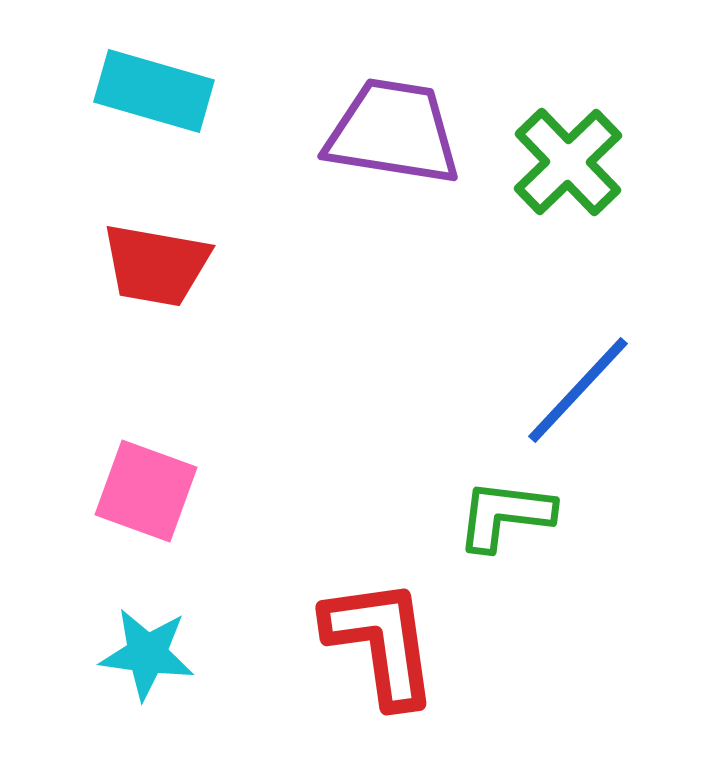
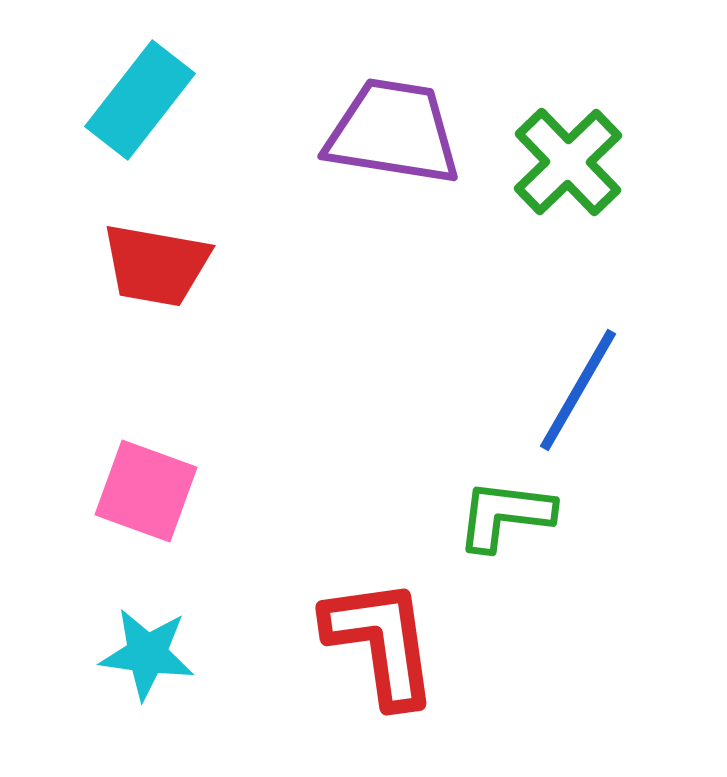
cyan rectangle: moved 14 px left, 9 px down; rotated 68 degrees counterclockwise
blue line: rotated 13 degrees counterclockwise
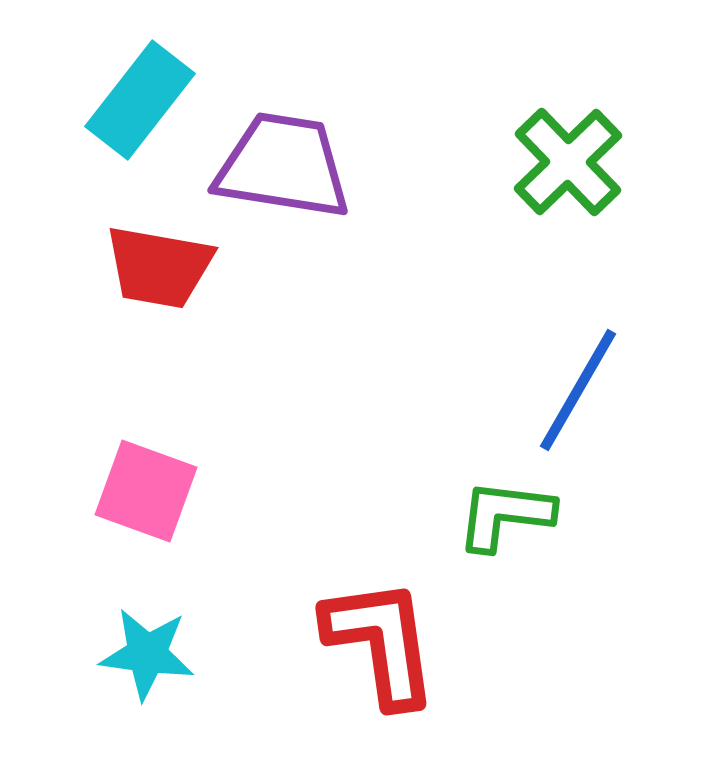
purple trapezoid: moved 110 px left, 34 px down
red trapezoid: moved 3 px right, 2 px down
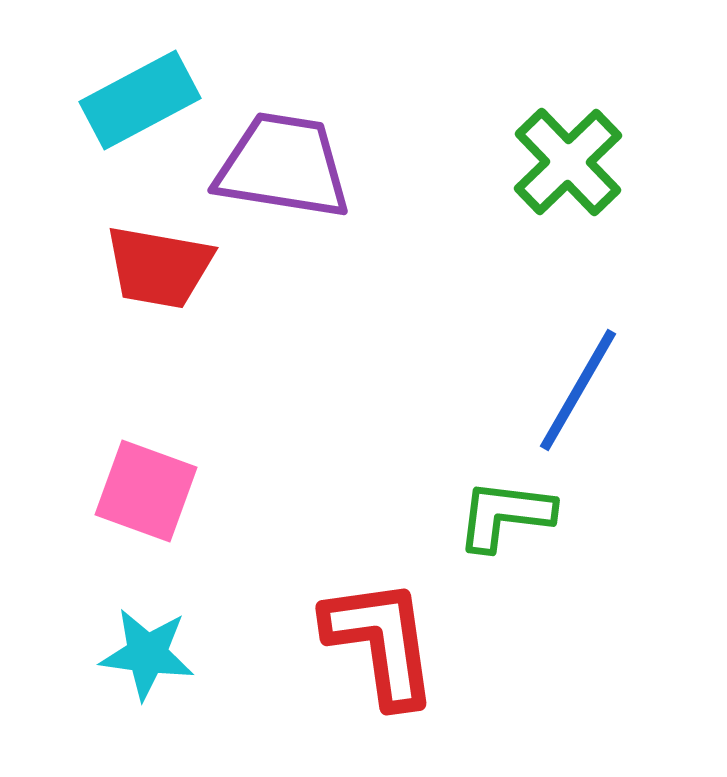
cyan rectangle: rotated 24 degrees clockwise
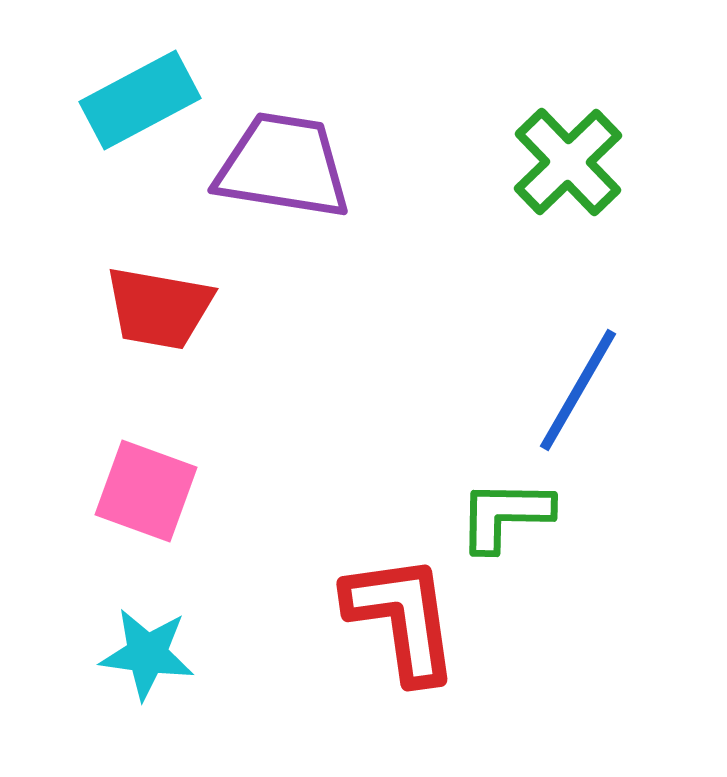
red trapezoid: moved 41 px down
green L-shape: rotated 6 degrees counterclockwise
red L-shape: moved 21 px right, 24 px up
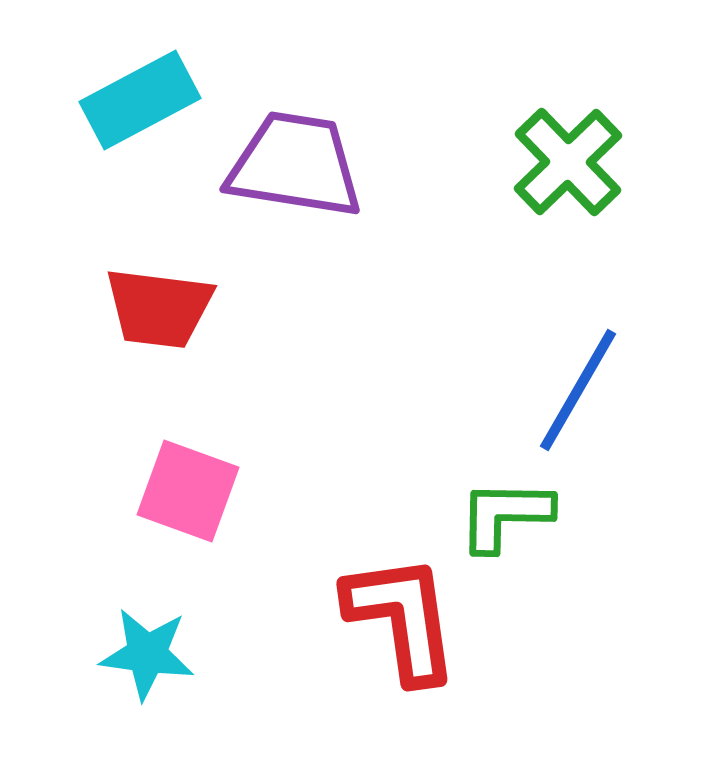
purple trapezoid: moved 12 px right, 1 px up
red trapezoid: rotated 3 degrees counterclockwise
pink square: moved 42 px right
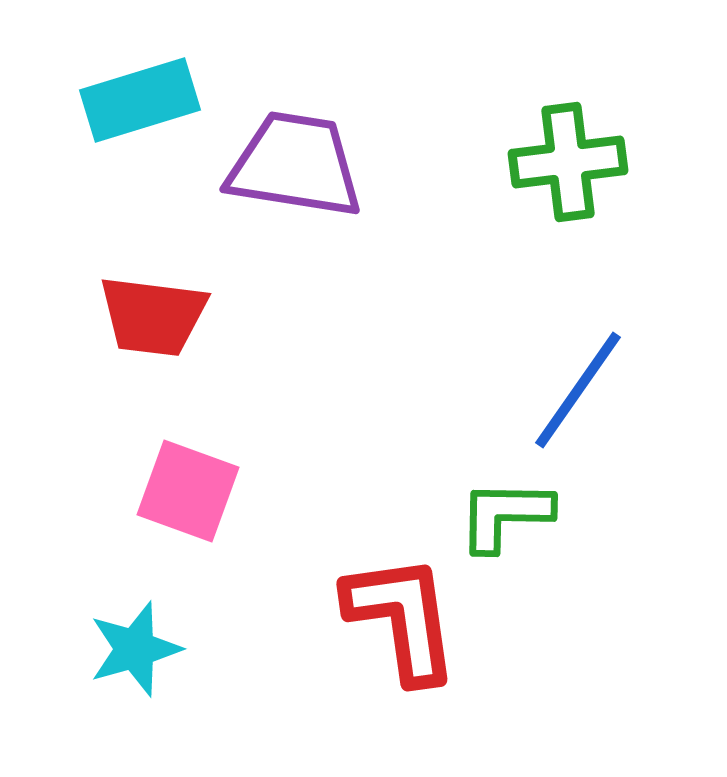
cyan rectangle: rotated 11 degrees clockwise
green cross: rotated 37 degrees clockwise
red trapezoid: moved 6 px left, 8 px down
blue line: rotated 5 degrees clockwise
cyan star: moved 12 px left, 5 px up; rotated 24 degrees counterclockwise
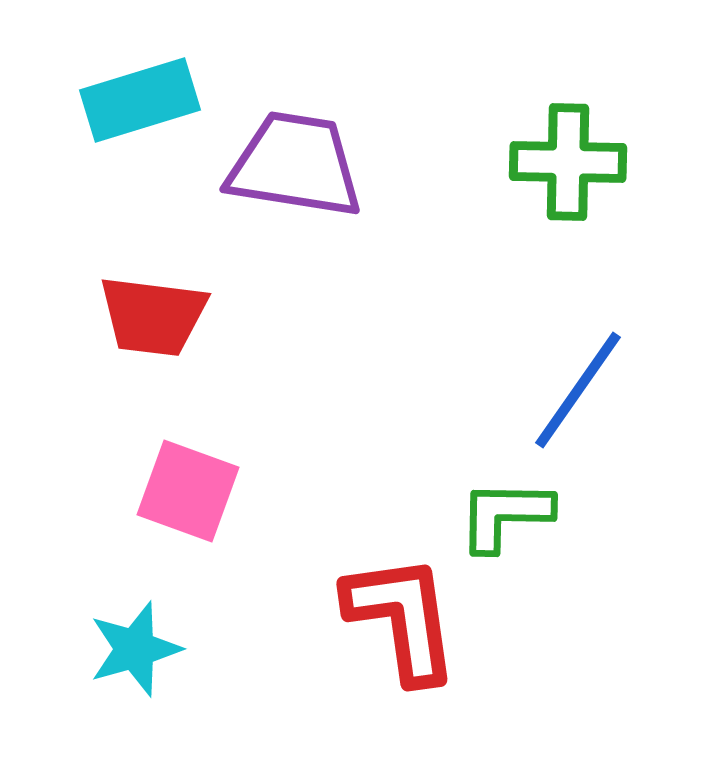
green cross: rotated 8 degrees clockwise
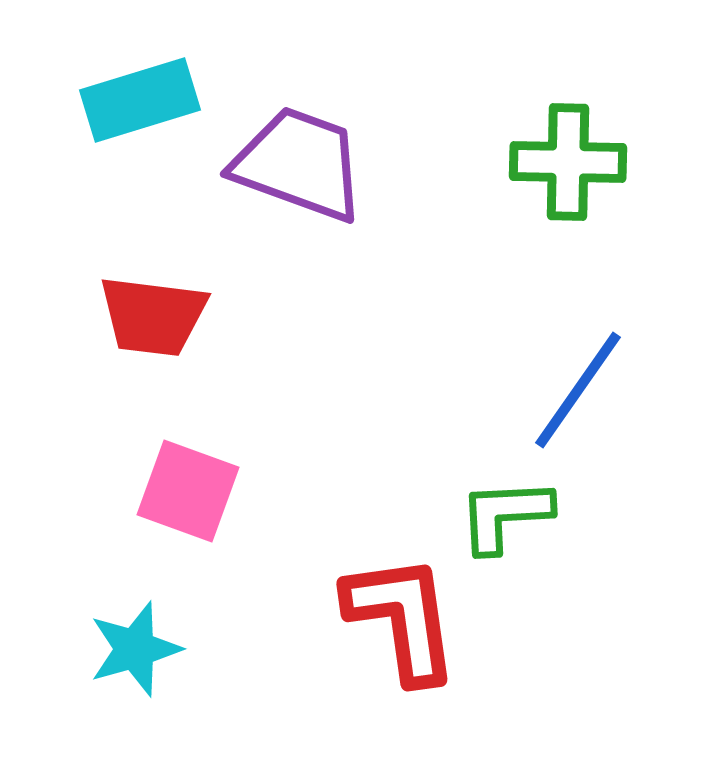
purple trapezoid: moved 4 px right, 1 px up; rotated 11 degrees clockwise
green L-shape: rotated 4 degrees counterclockwise
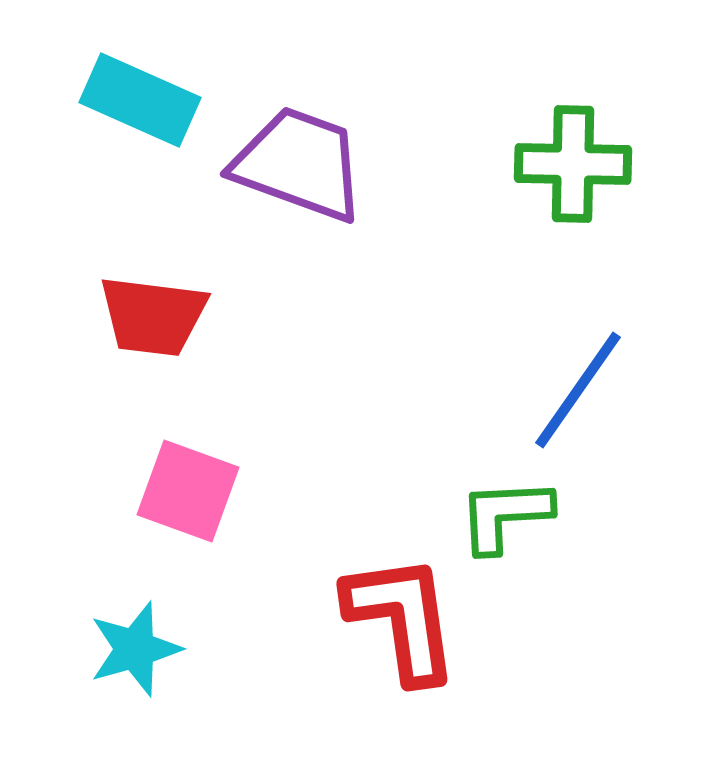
cyan rectangle: rotated 41 degrees clockwise
green cross: moved 5 px right, 2 px down
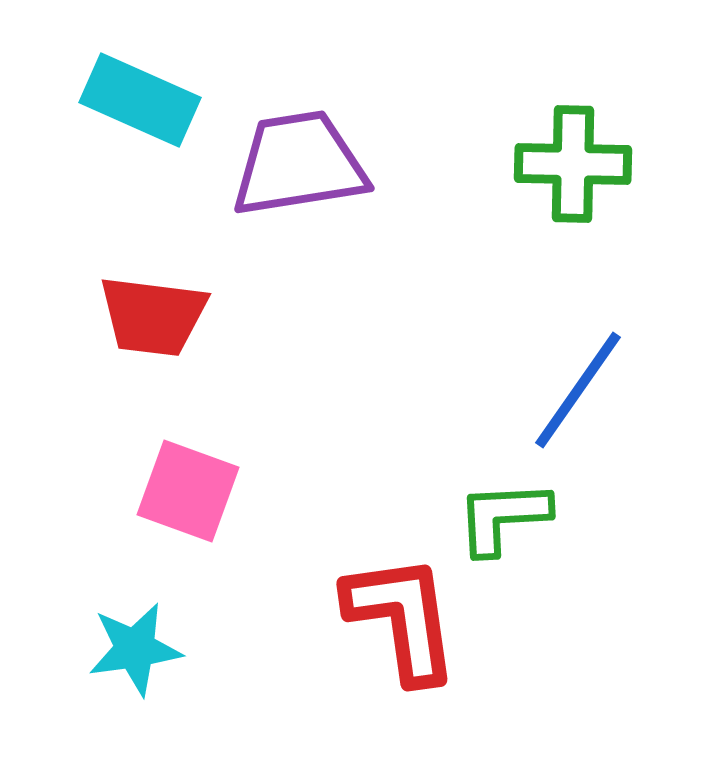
purple trapezoid: rotated 29 degrees counterclockwise
green L-shape: moved 2 px left, 2 px down
cyan star: rotated 8 degrees clockwise
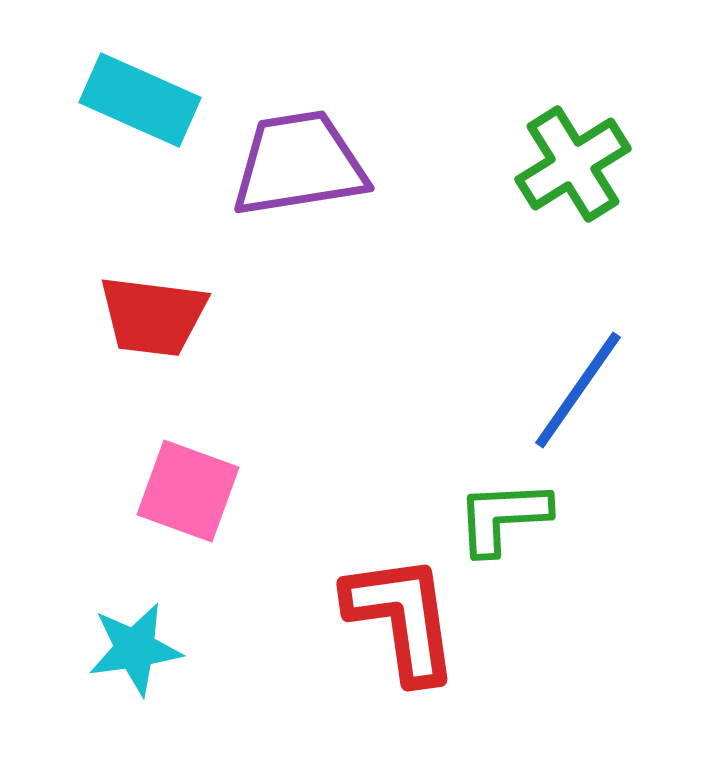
green cross: rotated 33 degrees counterclockwise
